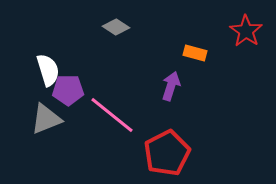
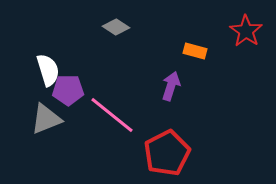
orange rectangle: moved 2 px up
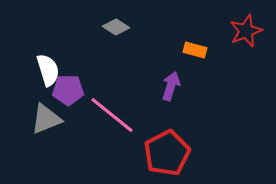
red star: rotated 16 degrees clockwise
orange rectangle: moved 1 px up
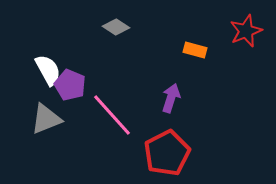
white semicircle: rotated 12 degrees counterclockwise
purple arrow: moved 12 px down
purple pentagon: moved 2 px right, 5 px up; rotated 24 degrees clockwise
pink line: rotated 9 degrees clockwise
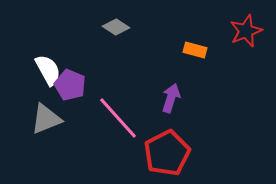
pink line: moved 6 px right, 3 px down
